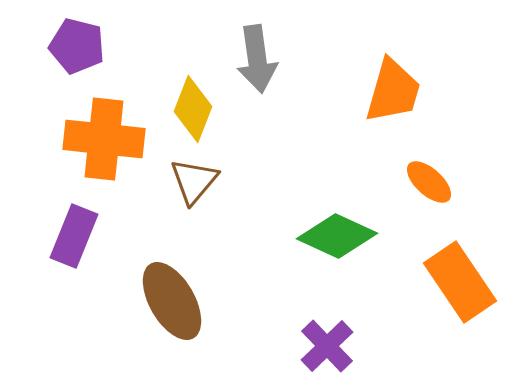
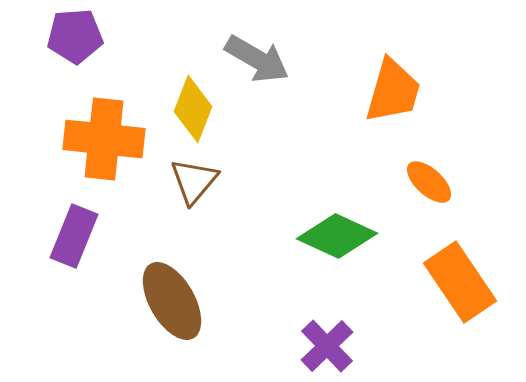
purple pentagon: moved 2 px left, 10 px up; rotated 18 degrees counterclockwise
gray arrow: rotated 52 degrees counterclockwise
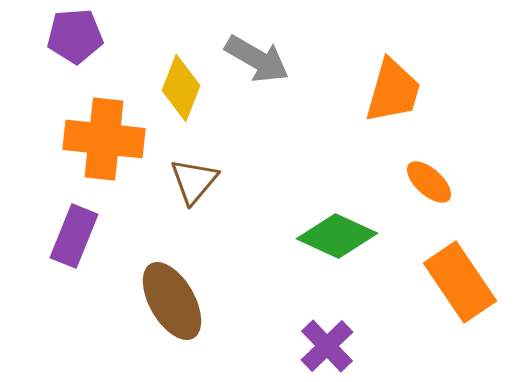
yellow diamond: moved 12 px left, 21 px up
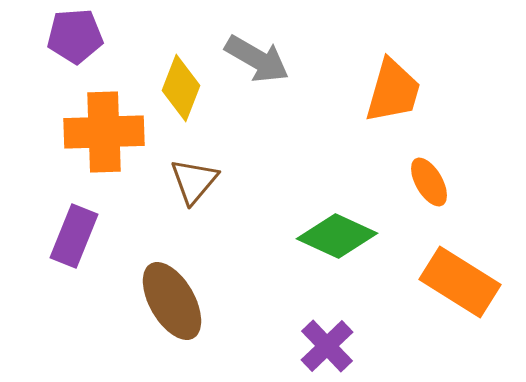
orange cross: moved 7 px up; rotated 8 degrees counterclockwise
orange ellipse: rotated 18 degrees clockwise
orange rectangle: rotated 24 degrees counterclockwise
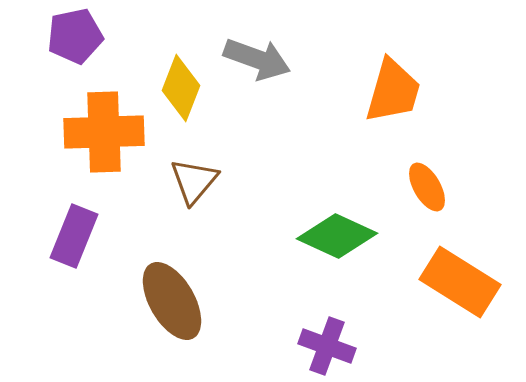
purple pentagon: rotated 8 degrees counterclockwise
gray arrow: rotated 10 degrees counterclockwise
orange ellipse: moved 2 px left, 5 px down
purple cross: rotated 26 degrees counterclockwise
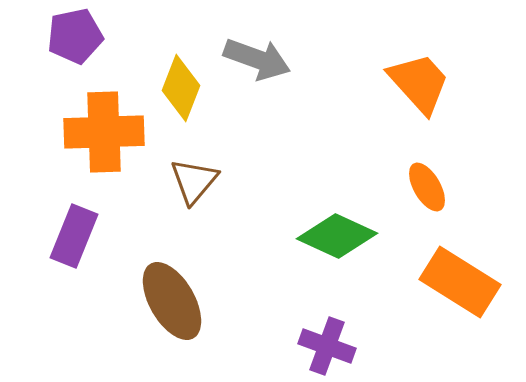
orange trapezoid: moved 26 px right, 8 px up; rotated 58 degrees counterclockwise
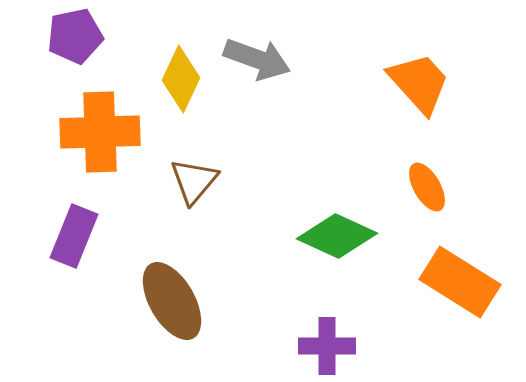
yellow diamond: moved 9 px up; rotated 4 degrees clockwise
orange cross: moved 4 px left
purple cross: rotated 20 degrees counterclockwise
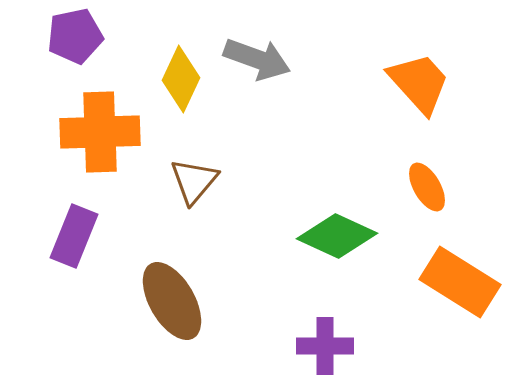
purple cross: moved 2 px left
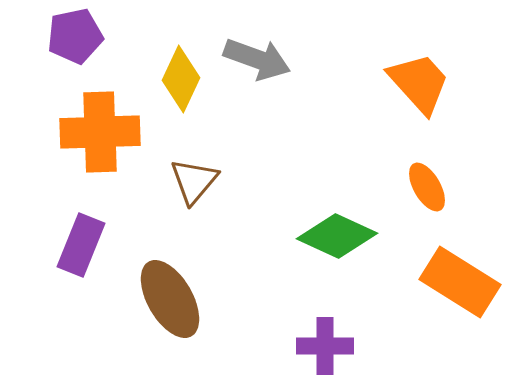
purple rectangle: moved 7 px right, 9 px down
brown ellipse: moved 2 px left, 2 px up
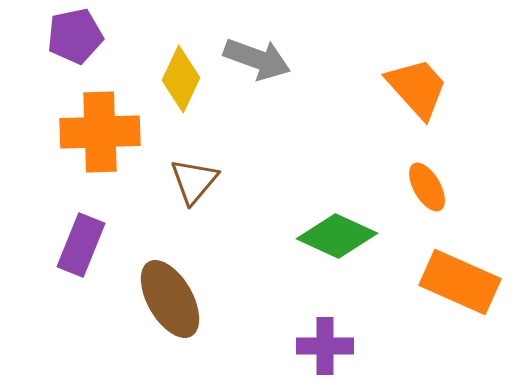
orange trapezoid: moved 2 px left, 5 px down
orange rectangle: rotated 8 degrees counterclockwise
